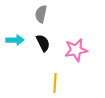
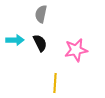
black semicircle: moved 3 px left
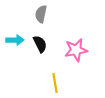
black semicircle: moved 1 px down
yellow line: rotated 12 degrees counterclockwise
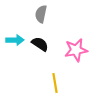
black semicircle: rotated 30 degrees counterclockwise
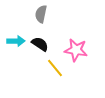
cyan arrow: moved 1 px right, 1 px down
pink star: rotated 20 degrees clockwise
yellow line: moved 15 px up; rotated 30 degrees counterclockwise
